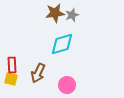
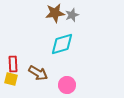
red rectangle: moved 1 px right, 1 px up
brown arrow: rotated 84 degrees counterclockwise
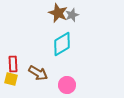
brown star: moved 3 px right; rotated 30 degrees clockwise
cyan diamond: rotated 15 degrees counterclockwise
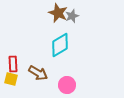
gray star: moved 1 px down
cyan diamond: moved 2 px left, 1 px down
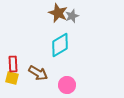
yellow square: moved 1 px right, 1 px up
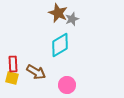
gray star: moved 3 px down
brown arrow: moved 2 px left, 1 px up
